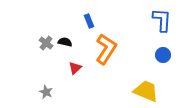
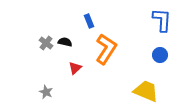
blue circle: moved 3 px left
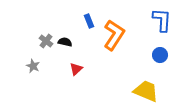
gray cross: moved 2 px up
orange L-shape: moved 8 px right, 14 px up
red triangle: moved 1 px right, 1 px down
gray star: moved 13 px left, 26 px up
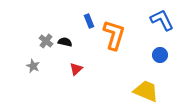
blue L-shape: rotated 30 degrees counterclockwise
orange L-shape: rotated 16 degrees counterclockwise
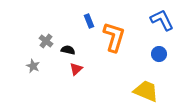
orange L-shape: moved 2 px down
black semicircle: moved 3 px right, 8 px down
blue circle: moved 1 px left, 1 px up
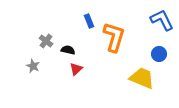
yellow trapezoid: moved 4 px left, 13 px up
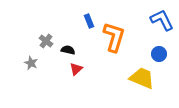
gray star: moved 2 px left, 3 px up
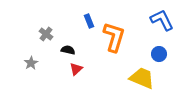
gray cross: moved 7 px up
gray star: rotated 16 degrees clockwise
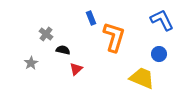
blue rectangle: moved 2 px right, 3 px up
black semicircle: moved 5 px left
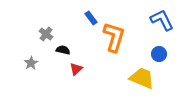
blue rectangle: rotated 16 degrees counterclockwise
